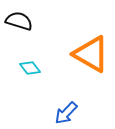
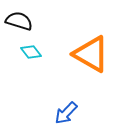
cyan diamond: moved 1 px right, 16 px up
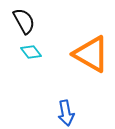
black semicircle: moved 5 px right; rotated 44 degrees clockwise
blue arrow: rotated 55 degrees counterclockwise
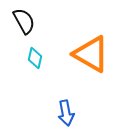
cyan diamond: moved 4 px right, 6 px down; rotated 50 degrees clockwise
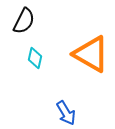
black semicircle: rotated 56 degrees clockwise
blue arrow: rotated 20 degrees counterclockwise
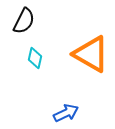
blue arrow: rotated 85 degrees counterclockwise
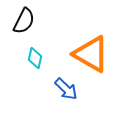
blue arrow: moved 24 px up; rotated 70 degrees clockwise
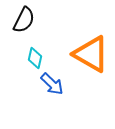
black semicircle: moved 1 px up
blue arrow: moved 14 px left, 5 px up
